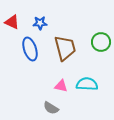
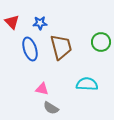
red triangle: rotated 21 degrees clockwise
brown trapezoid: moved 4 px left, 1 px up
pink triangle: moved 19 px left, 3 px down
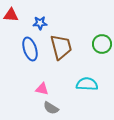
red triangle: moved 1 px left, 7 px up; rotated 42 degrees counterclockwise
green circle: moved 1 px right, 2 px down
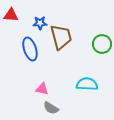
brown trapezoid: moved 10 px up
